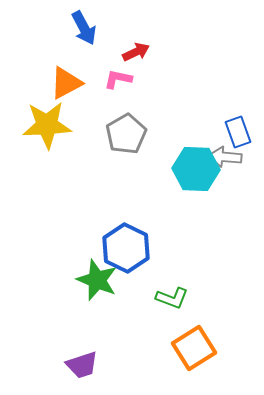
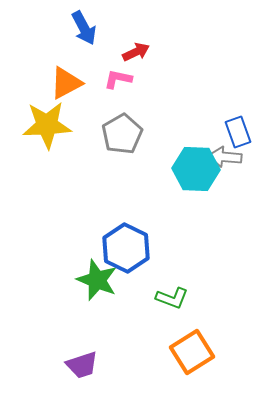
gray pentagon: moved 4 px left
orange square: moved 2 px left, 4 px down
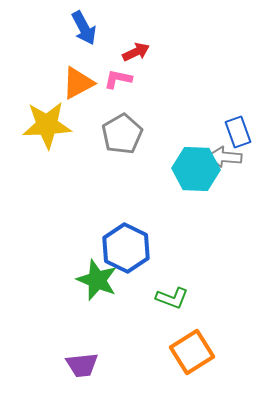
orange triangle: moved 12 px right
purple trapezoid: rotated 12 degrees clockwise
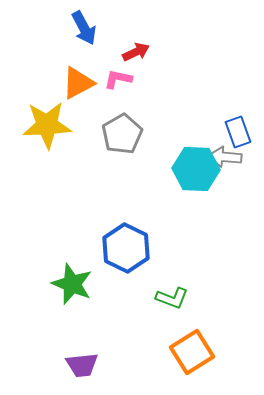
green star: moved 25 px left, 4 px down
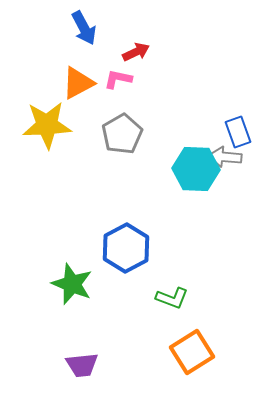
blue hexagon: rotated 6 degrees clockwise
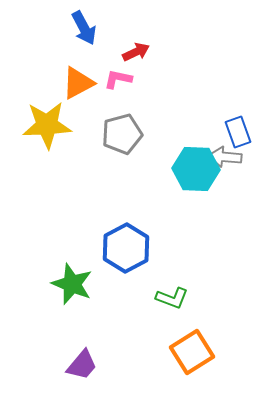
gray pentagon: rotated 15 degrees clockwise
purple trapezoid: rotated 44 degrees counterclockwise
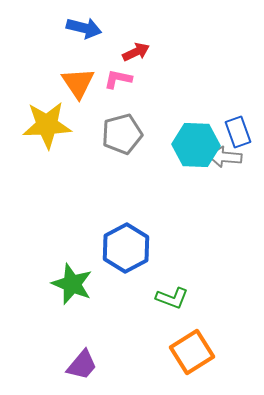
blue arrow: rotated 48 degrees counterclockwise
orange triangle: rotated 36 degrees counterclockwise
cyan hexagon: moved 24 px up
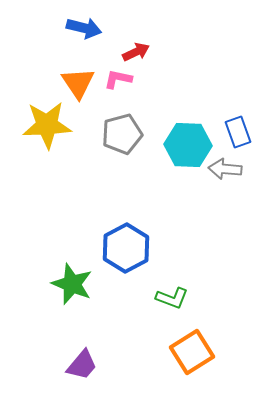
cyan hexagon: moved 8 px left
gray arrow: moved 12 px down
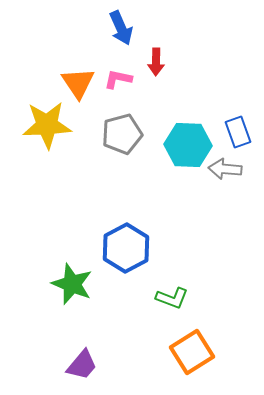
blue arrow: moved 37 px right; rotated 52 degrees clockwise
red arrow: moved 20 px right, 10 px down; rotated 116 degrees clockwise
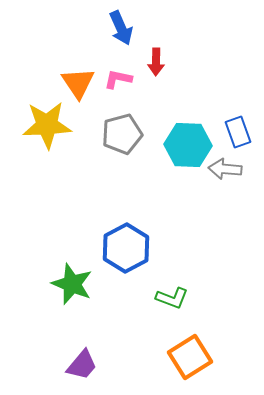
orange square: moved 2 px left, 5 px down
